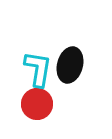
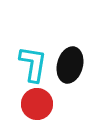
cyan L-shape: moved 5 px left, 5 px up
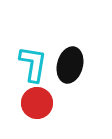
red circle: moved 1 px up
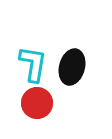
black ellipse: moved 2 px right, 2 px down
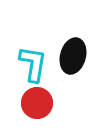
black ellipse: moved 1 px right, 11 px up
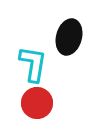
black ellipse: moved 4 px left, 19 px up
